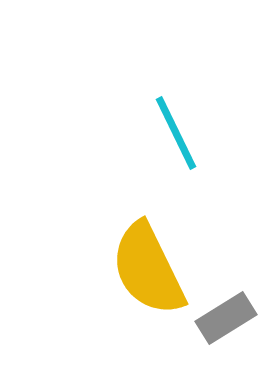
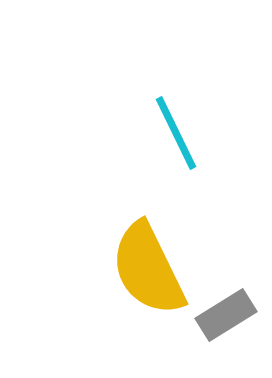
gray rectangle: moved 3 px up
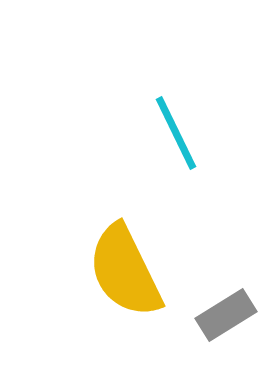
yellow semicircle: moved 23 px left, 2 px down
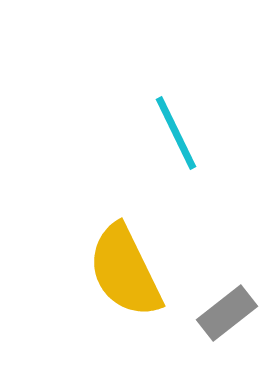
gray rectangle: moved 1 px right, 2 px up; rotated 6 degrees counterclockwise
